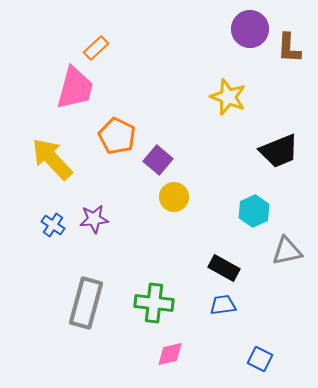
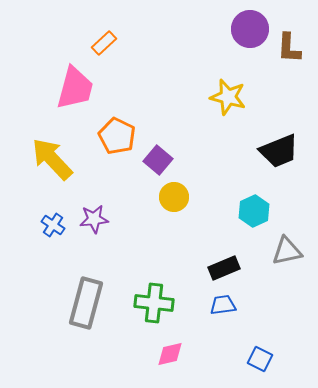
orange rectangle: moved 8 px right, 5 px up
yellow star: rotated 6 degrees counterclockwise
black rectangle: rotated 52 degrees counterclockwise
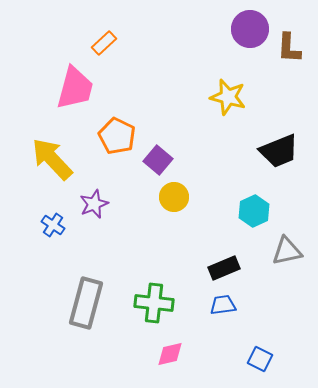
purple star: moved 15 px up; rotated 16 degrees counterclockwise
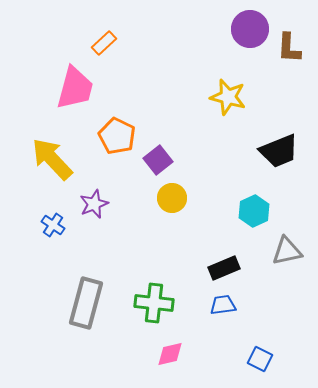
purple square: rotated 12 degrees clockwise
yellow circle: moved 2 px left, 1 px down
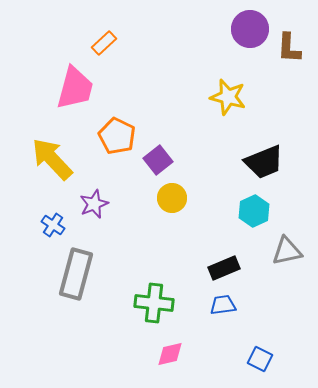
black trapezoid: moved 15 px left, 11 px down
gray rectangle: moved 10 px left, 29 px up
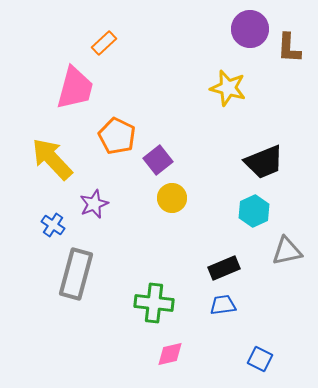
yellow star: moved 9 px up
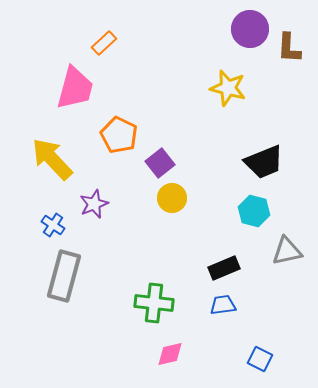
orange pentagon: moved 2 px right, 1 px up
purple square: moved 2 px right, 3 px down
cyan hexagon: rotated 20 degrees counterclockwise
gray rectangle: moved 12 px left, 2 px down
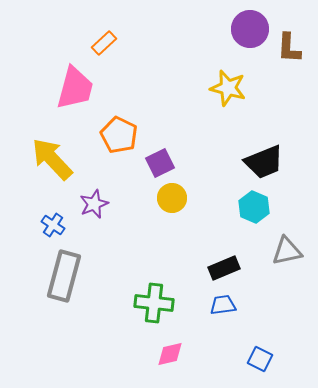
purple square: rotated 12 degrees clockwise
cyan hexagon: moved 4 px up; rotated 8 degrees clockwise
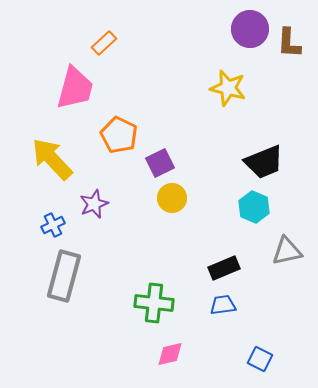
brown L-shape: moved 5 px up
blue cross: rotated 30 degrees clockwise
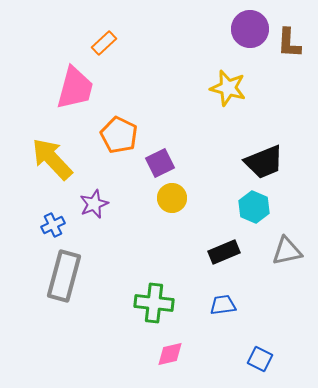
black rectangle: moved 16 px up
